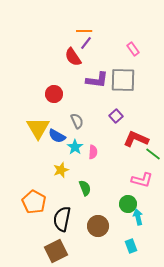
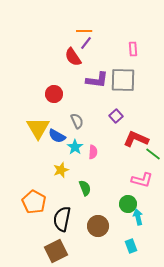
pink rectangle: rotated 32 degrees clockwise
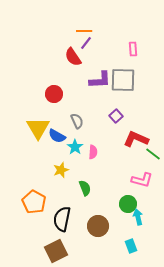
purple L-shape: moved 3 px right; rotated 10 degrees counterclockwise
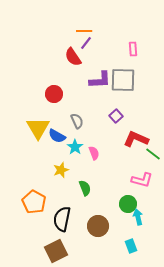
pink semicircle: moved 1 px right, 1 px down; rotated 24 degrees counterclockwise
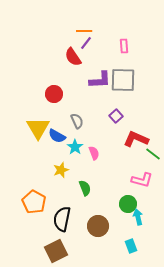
pink rectangle: moved 9 px left, 3 px up
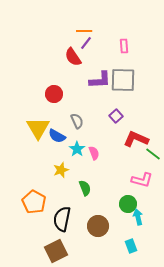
cyan star: moved 2 px right, 2 px down
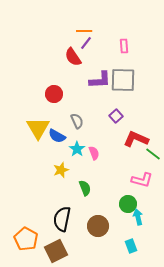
orange pentagon: moved 8 px left, 37 px down
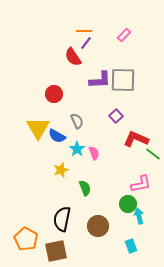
pink rectangle: moved 11 px up; rotated 48 degrees clockwise
pink L-shape: moved 1 px left, 4 px down; rotated 25 degrees counterclockwise
cyan arrow: moved 1 px right, 1 px up
brown square: rotated 15 degrees clockwise
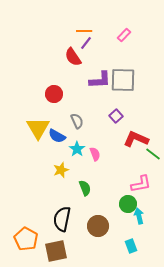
pink semicircle: moved 1 px right, 1 px down
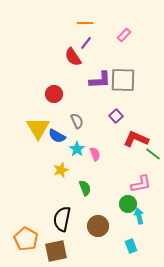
orange line: moved 1 px right, 8 px up
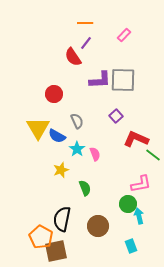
green line: moved 1 px down
orange pentagon: moved 15 px right, 2 px up
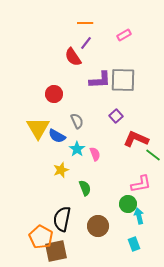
pink rectangle: rotated 16 degrees clockwise
cyan rectangle: moved 3 px right, 2 px up
